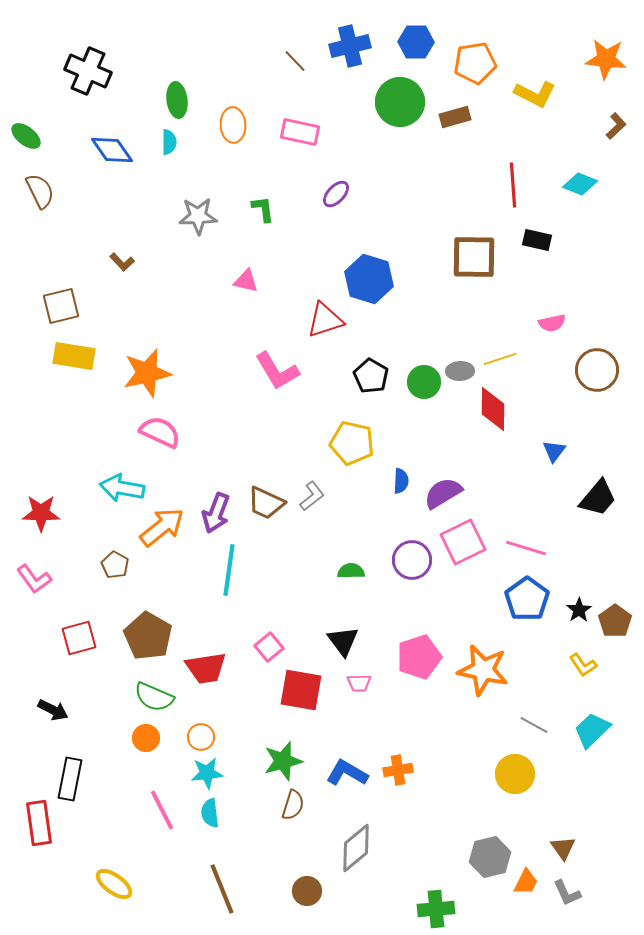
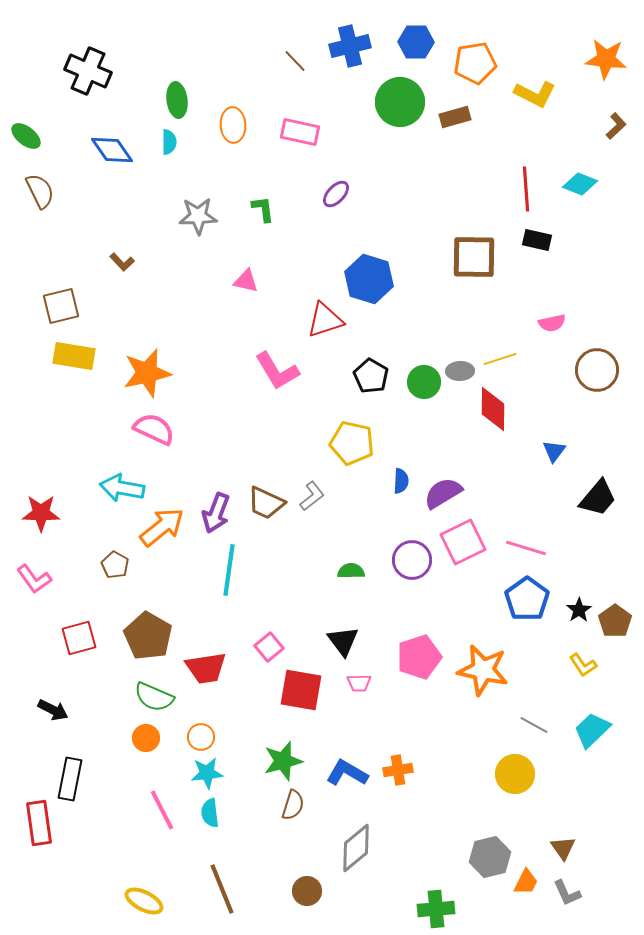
red line at (513, 185): moved 13 px right, 4 px down
pink semicircle at (160, 432): moved 6 px left, 3 px up
yellow ellipse at (114, 884): moved 30 px right, 17 px down; rotated 9 degrees counterclockwise
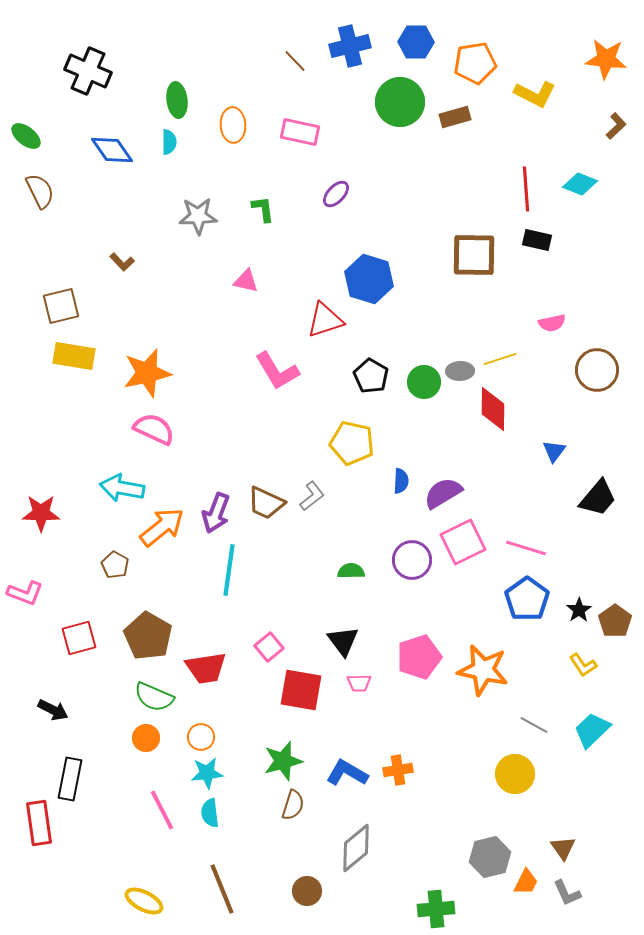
brown square at (474, 257): moved 2 px up
pink L-shape at (34, 579): moved 9 px left, 14 px down; rotated 33 degrees counterclockwise
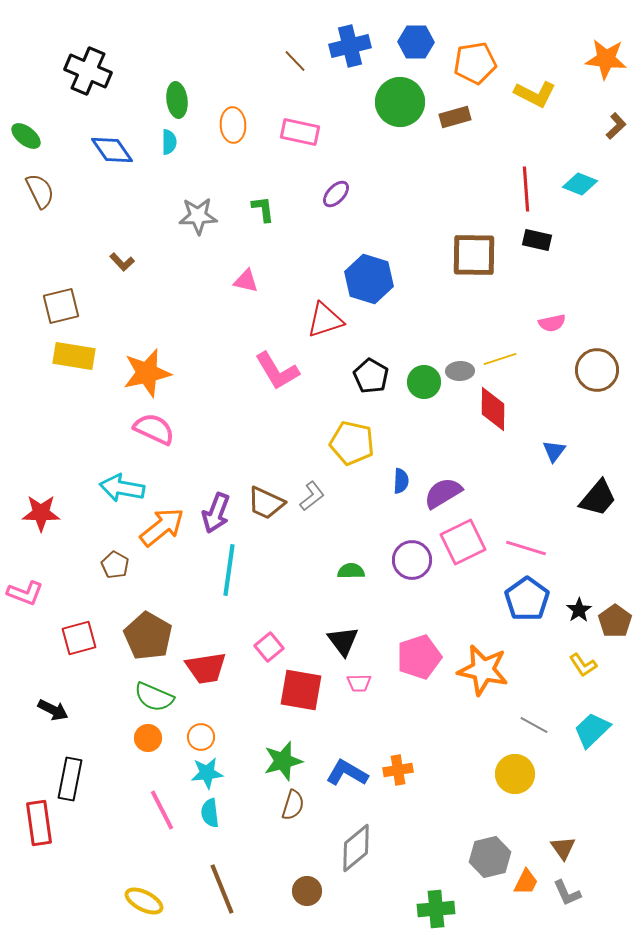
orange circle at (146, 738): moved 2 px right
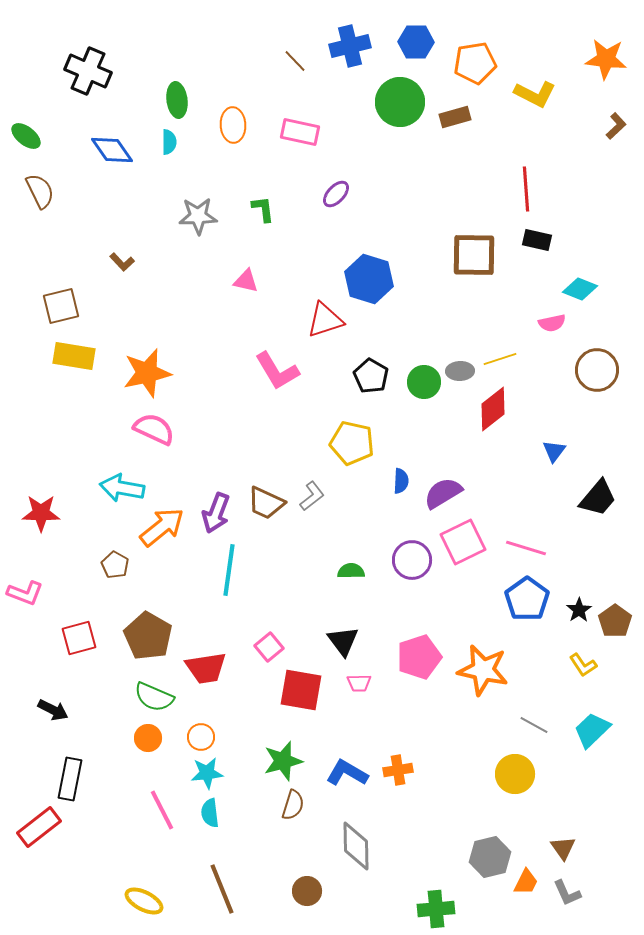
cyan diamond at (580, 184): moved 105 px down
red diamond at (493, 409): rotated 51 degrees clockwise
red rectangle at (39, 823): moved 4 px down; rotated 60 degrees clockwise
gray diamond at (356, 848): moved 2 px up; rotated 51 degrees counterclockwise
